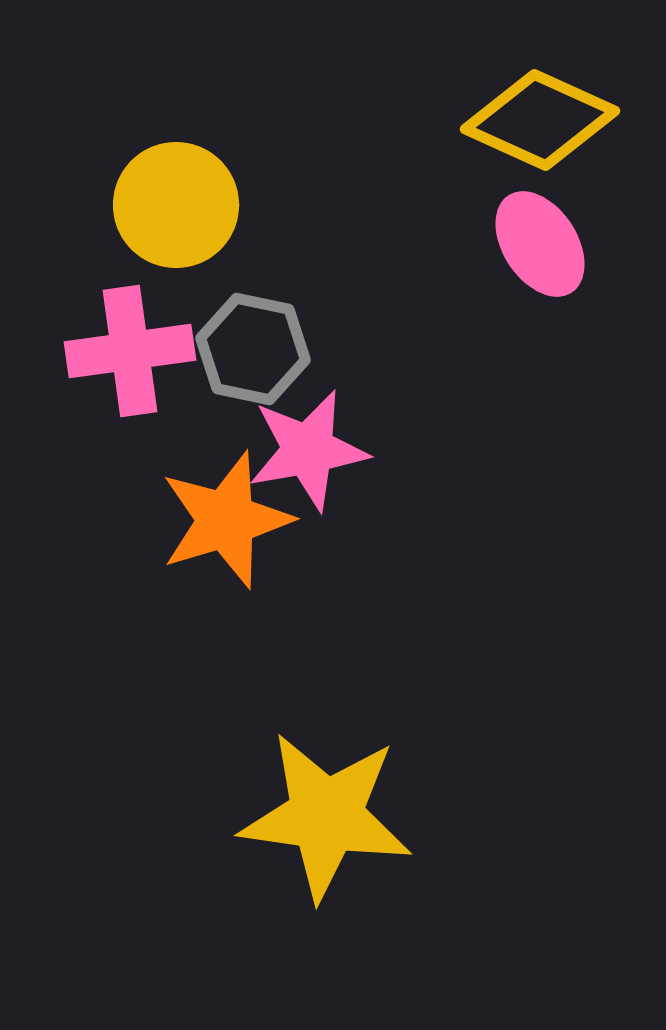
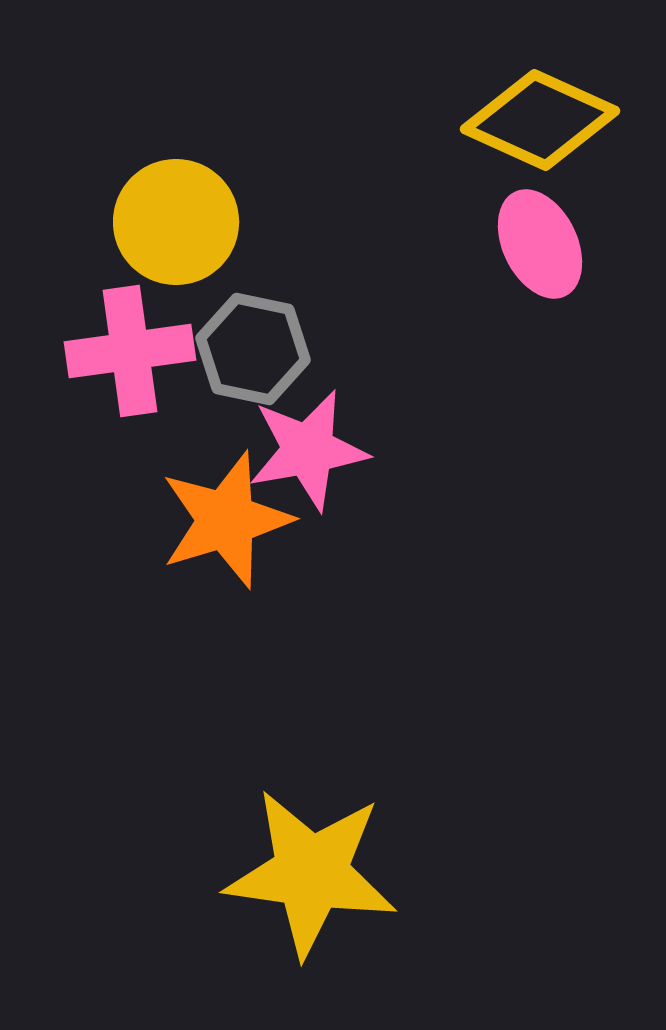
yellow circle: moved 17 px down
pink ellipse: rotated 7 degrees clockwise
yellow star: moved 15 px left, 57 px down
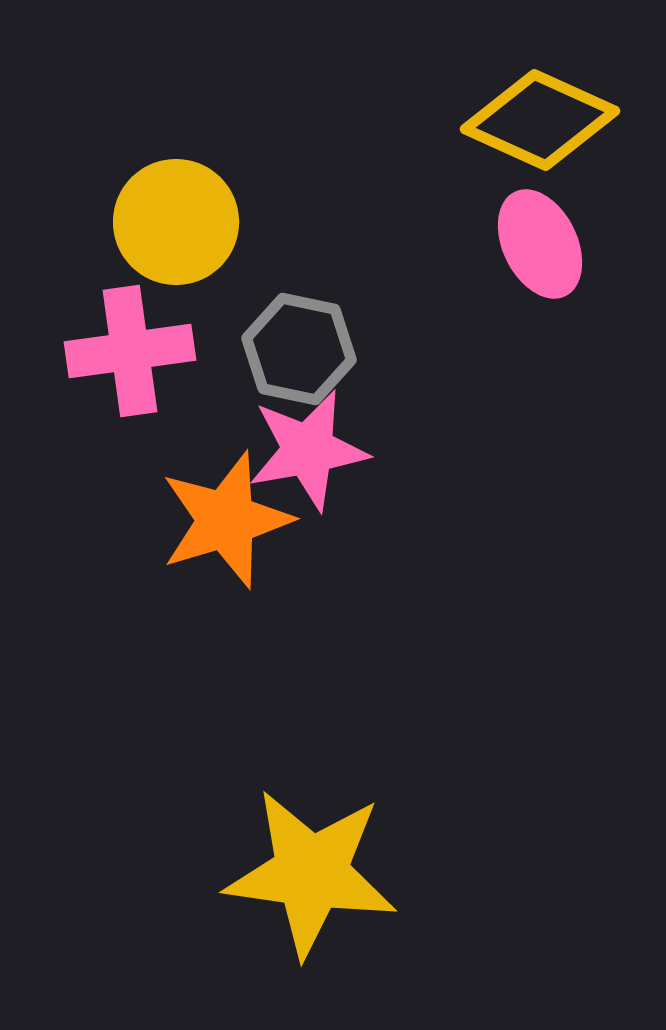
gray hexagon: moved 46 px right
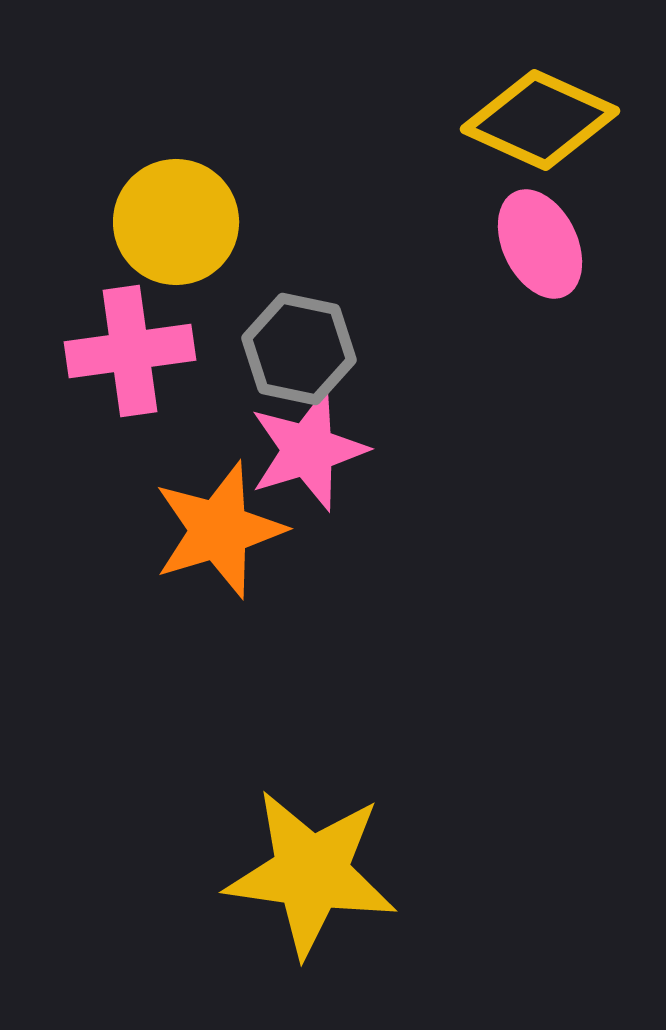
pink star: rotated 7 degrees counterclockwise
orange star: moved 7 px left, 10 px down
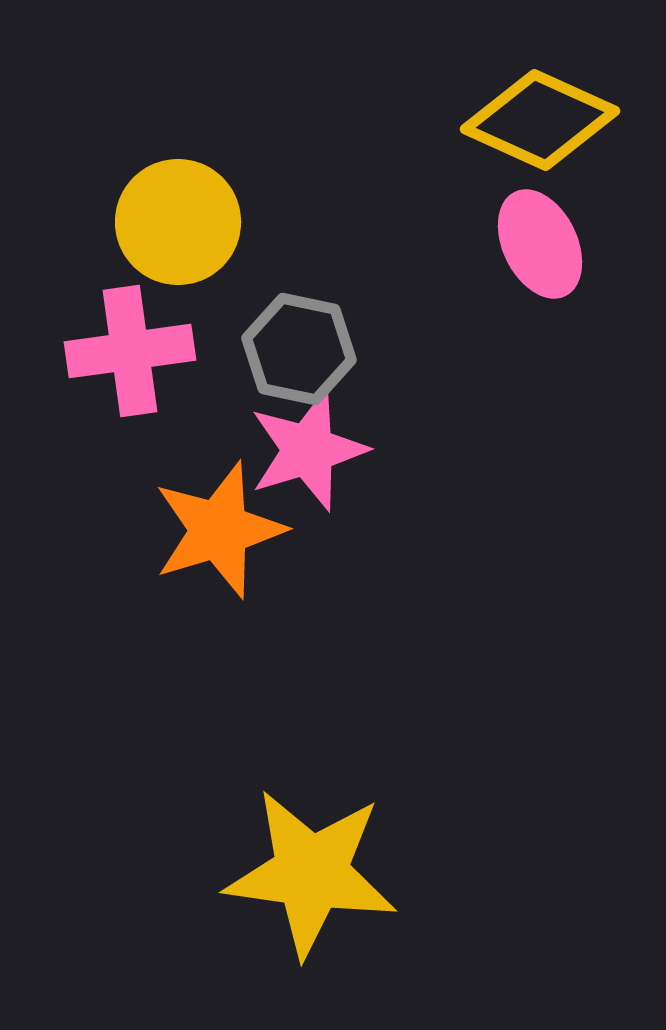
yellow circle: moved 2 px right
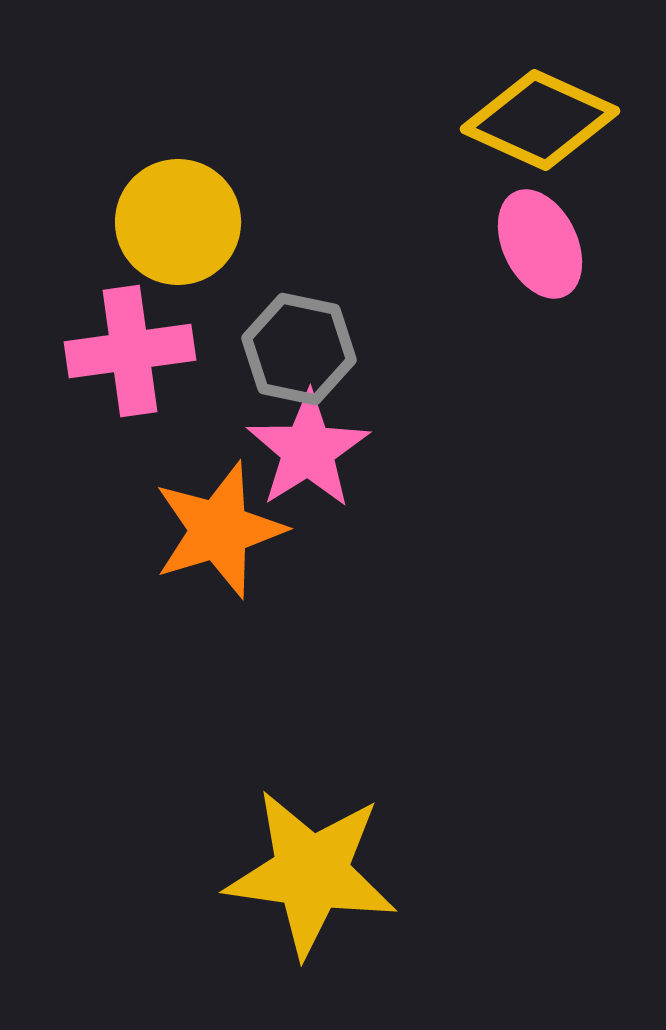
pink star: rotated 15 degrees counterclockwise
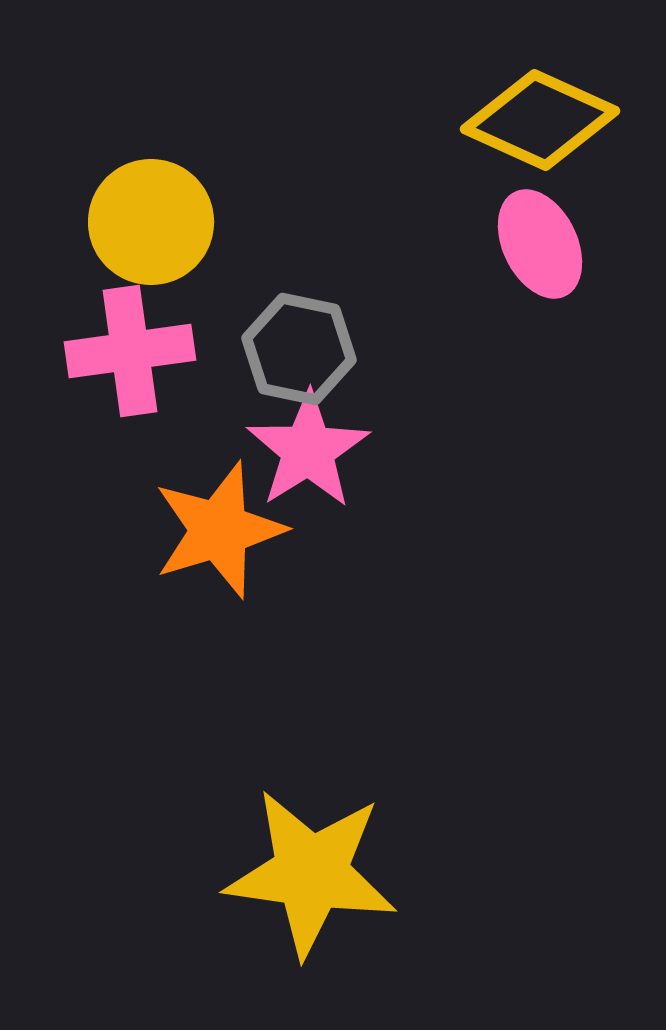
yellow circle: moved 27 px left
